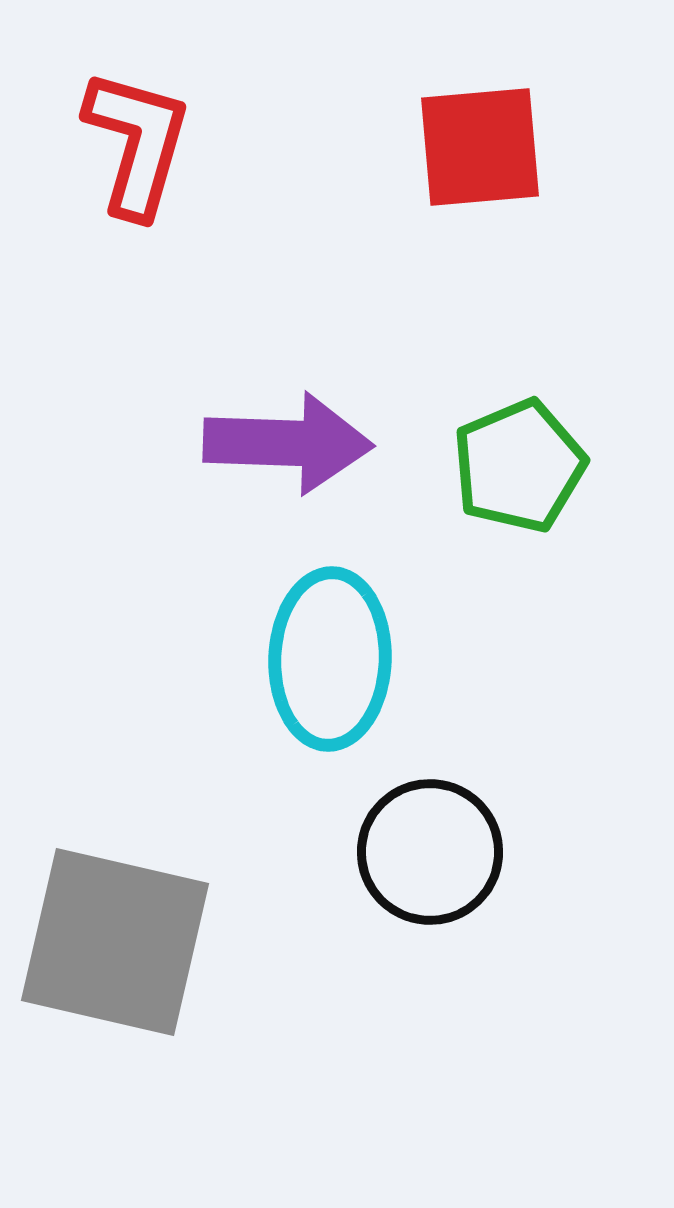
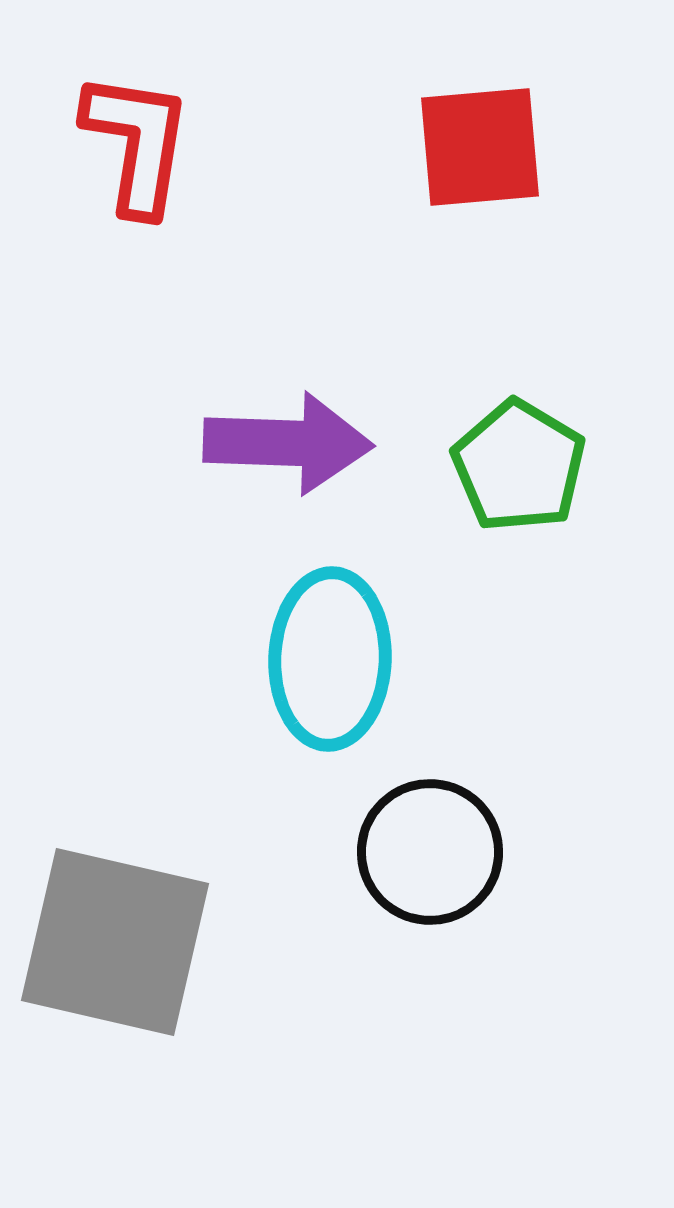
red L-shape: rotated 7 degrees counterclockwise
green pentagon: rotated 18 degrees counterclockwise
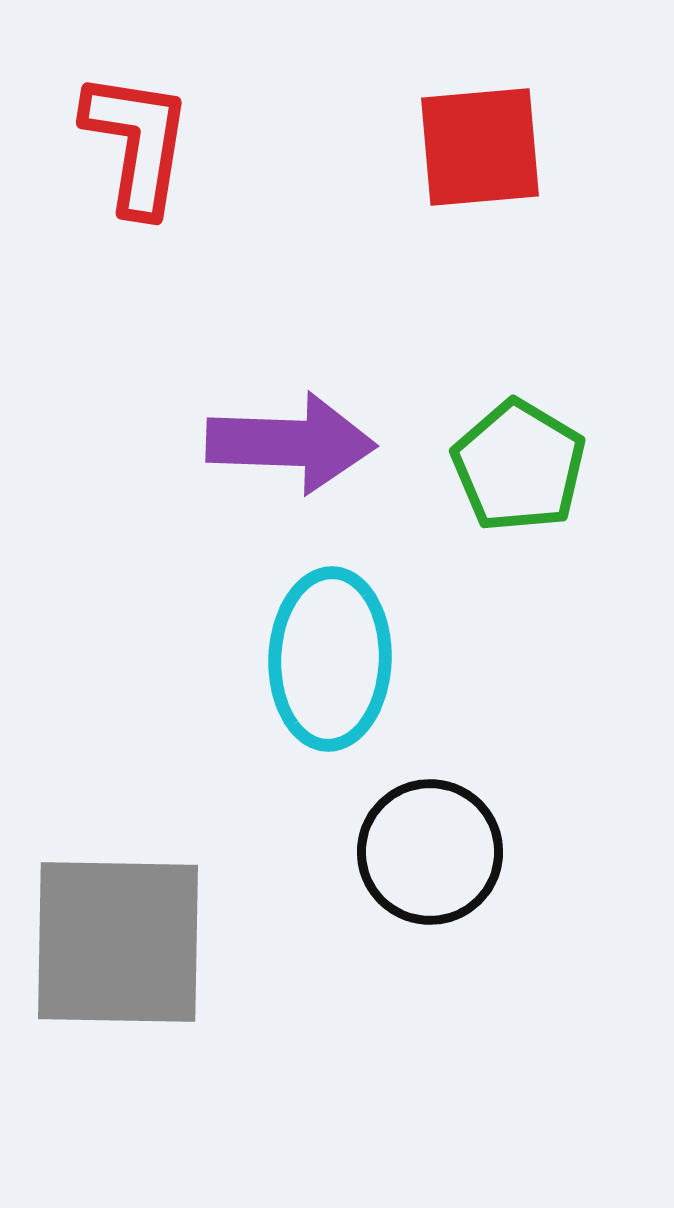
purple arrow: moved 3 px right
gray square: moved 3 px right; rotated 12 degrees counterclockwise
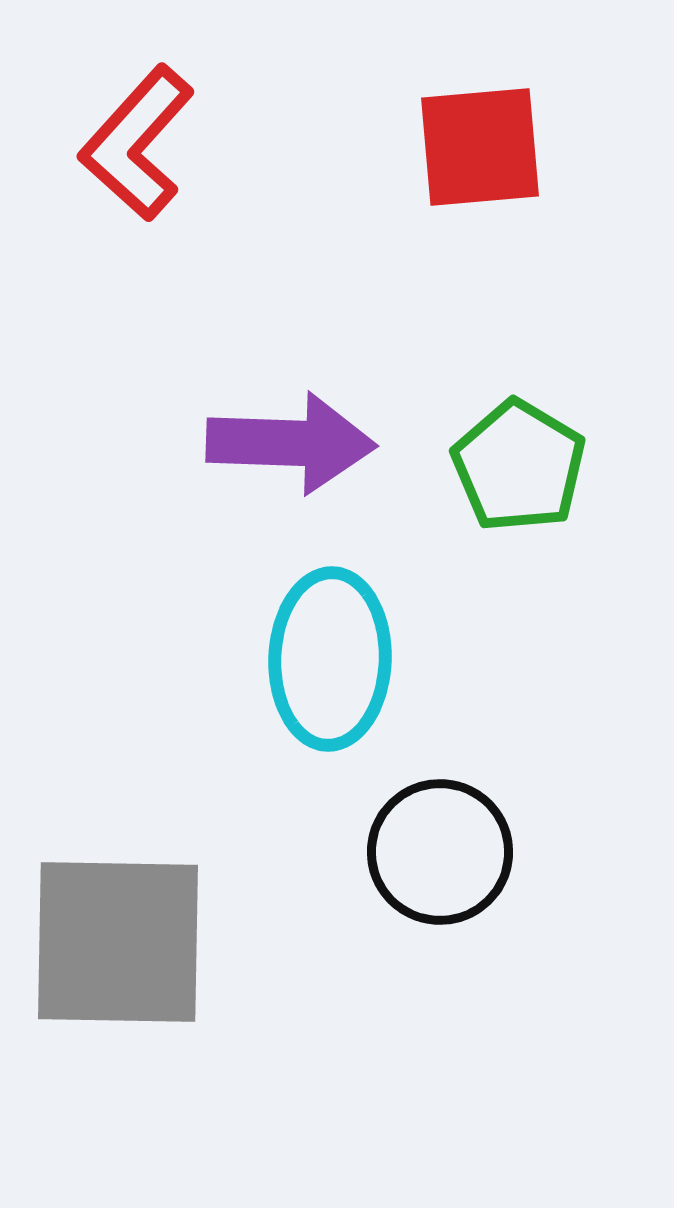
red L-shape: rotated 147 degrees counterclockwise
black circle: moved 10 px right
